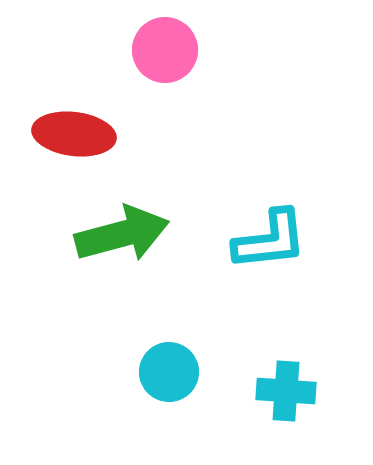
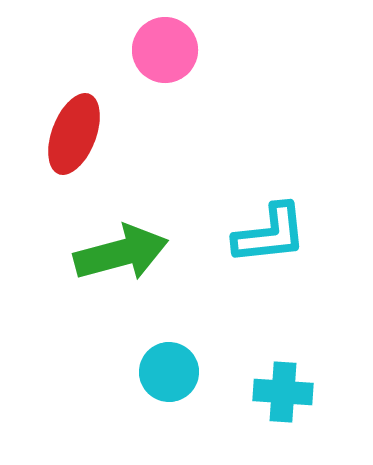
red ellipse: rotated 76 degrees counterclockwise
green arrow: moved 1 px left, 19 px down
cyan L-shape: moved 6 px up
cyan cross: moved 3 px left, 1 px down
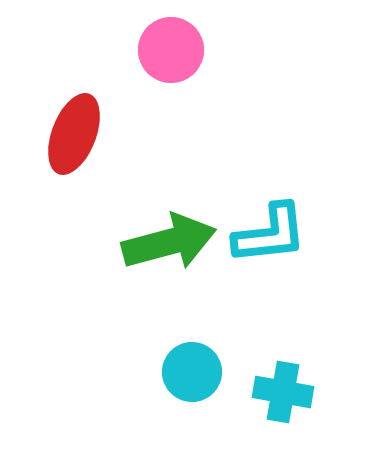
pink circle: moved 6 px right
green arrow: moved 48 px right, 11 px up
cyan circle: moved 23 px right
cyan cross: rotated 6 degrees clockwise
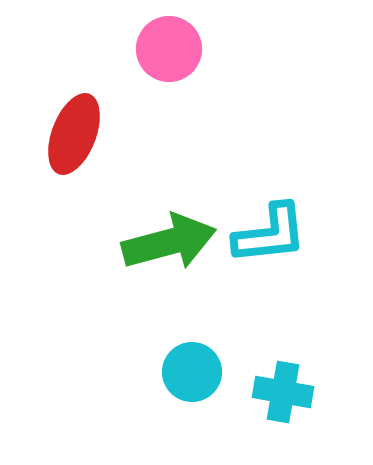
pink circle: moved 2 px left, 1 px up
